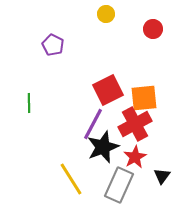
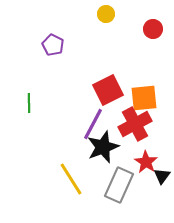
red star: moved 11 px right, 5 px down; rotated 10 degrees counterclockwise
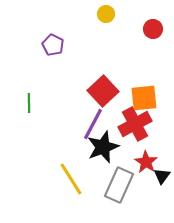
red square: moved 5 px left, 1 px down; rotated 16 degrees counterclockwise
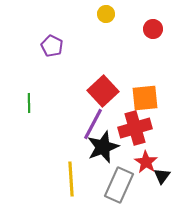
purple pentagon: moved 1 px left, 1 px down
orange square: moved 1 px right
red cross: moved 4 px down; rotated 12 degrees clockwise
yellow line: rotated 28 degrees clockwise
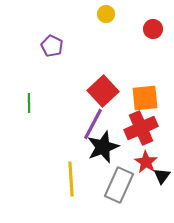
red cross: moved 6 px right; rotated 8 degrees counterclockwise
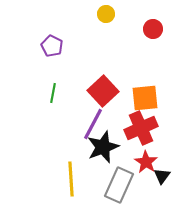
green line: moved 24 px right, 10 px up; rotated 12 degrees clockwise
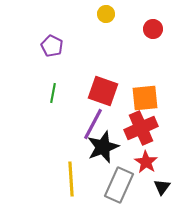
red square: rotated 28 degrees counterclockwise
black triangle: moved 11 px down
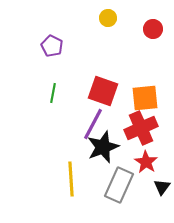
yellow circle: moved 2 px right, 4 px down
